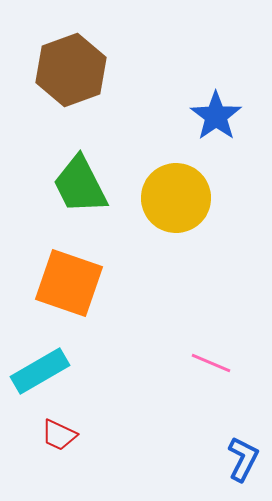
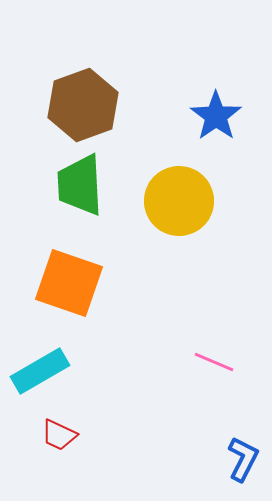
brown hexagon: moved 12 px right, 35 px down
green trapezoid: rotated 24 degrees clockwise
yellow circle: moved 3 px right, 3 px down
pink line: moved 3 px right, 1 px up
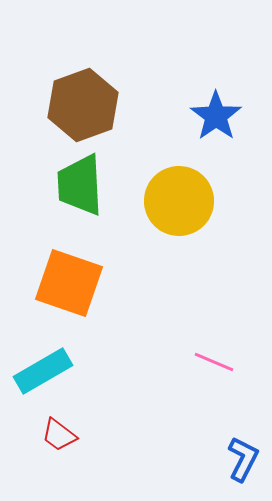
cyan rectangle: moved 3 px right
red trapezoid: rotated 12 degrees clockwise
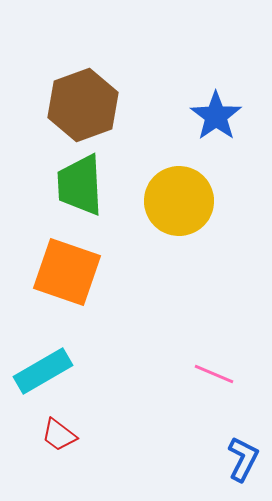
orange square: moved 2 px left, 11 px up
pink line: moved 12 px down
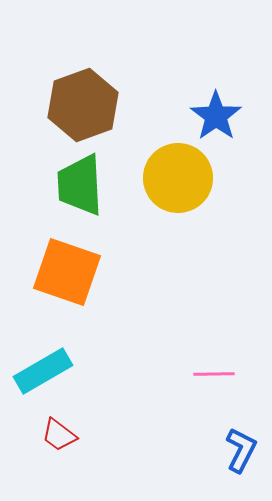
yellow circle: moved 1 px left, 23 px up
pink line: rotated 24 degrees counterclockwise
blue L-shape: moved 2 px left, 9 px up
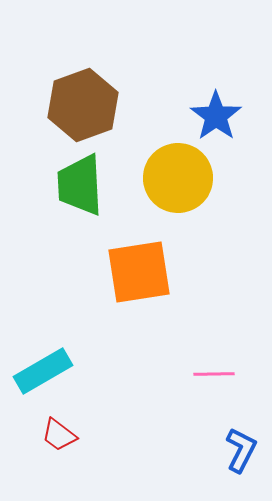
orange square: moved 72 px right; rotated 28 degrees counterclockwise
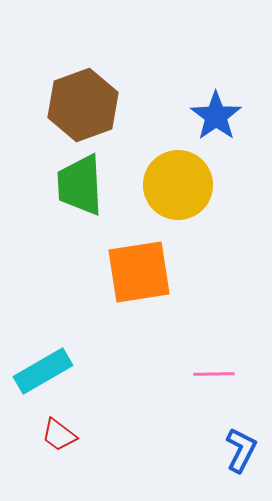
yellow circle: moved 7 px down
